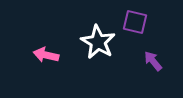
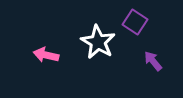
purple square: rotated 20 degrees clockwise
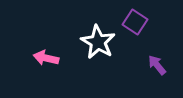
pink arrow: moved 3 px down
purple arrow: moved 4 px right, 4 px down
